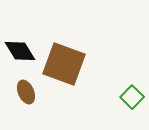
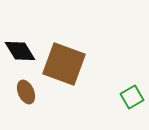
green square: rotated 15 degrees clockwise
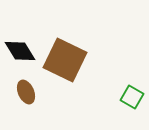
brown square: moved 1 px right, 4 px up; rotated 6 degrees clockwise
green square: rotated 30 degrees counterclockwise
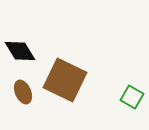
brown square: moved 20 px down
brown ellipse: moved 3 px left
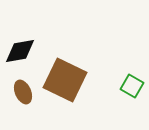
black diamond: rotated 68 degrees counterclockwise
green square: moved 11 px up
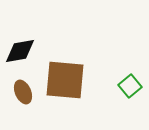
brown square: rotated 21 degrees counterclockwise
green square: moved 2 px left; rotated 20 degrees clockwise
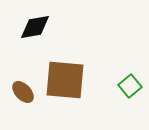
black diamond: moved 15 px right, 24 px up
brown ellipse: rotated 20 degrees counterclockwise
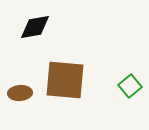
brown ellipse: moved 3 px left, 1 px down; rotated 50 degrees counterclockwise
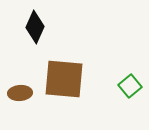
black diamond: rotated 56 degrees counterclockwise
brown square: moved 1 px left, 1 px up
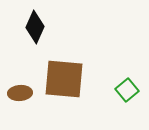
green square: moved 3 px left, 4 px down
